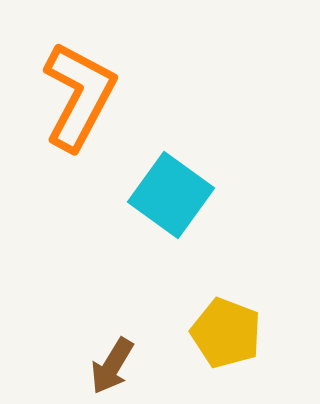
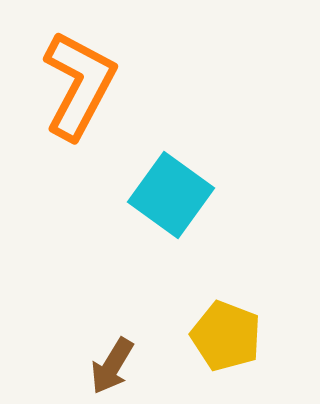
orange L-shape: moved 11 px up
yellow pentagon: moved 3 px down
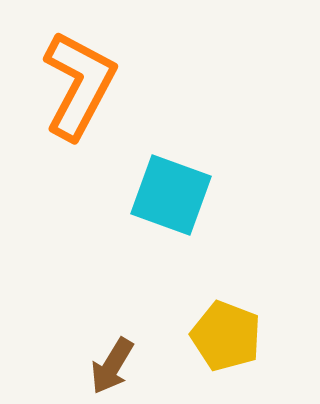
cyan square: rotated 16 degrees counterclockwise
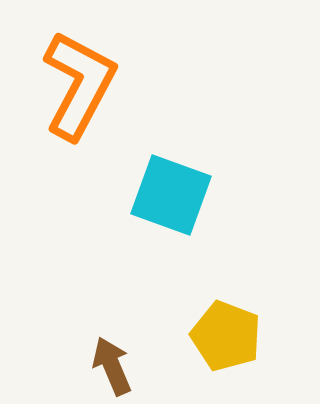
brown arrow: rotated 126 degrees clockwise
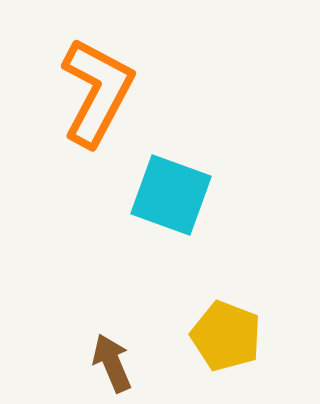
orange L-shape: moved 18 px right, 7 px down
brown arrow: moved 3 px up
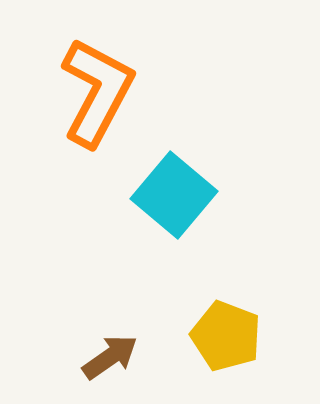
cyan square: moved 3 px right; rotated 20 degrees clockwise
brown arrow: moved 2 px left, 6 px up; rotated 78 degrees clockwise
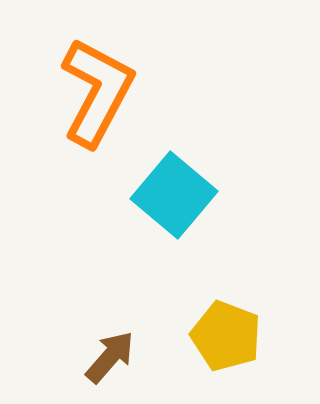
brown arrow: rotated 14 degrees counterclockwise
